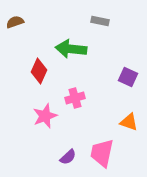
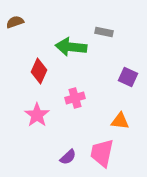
gray rectangle: moved 4 px right, 11 px down
green arrow: moved 2 px up
pink star: moved 8 px left, 1 px up; rotated 15 degrees counterclockwise
orange triangle: moved 9 px left, 1 px up; rotated 12 degrees counterclockwise
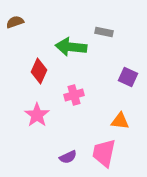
pink cross: moved 1 px left, 3 px up
pink trapezoid: moved 2 px right
purple semicircle: rotated 18 degrees clockwise
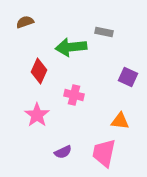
brown semicircle: moved 10 px right
green arrow: rotated 12 degrees counterclockwise
pink cross: rotated 30 degrees clockwise
purple semicircle: moved 5 px left, 5 px up
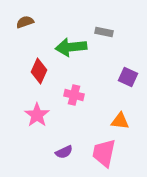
purple semicircle: moved 1 px right
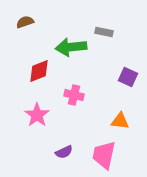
red diamond: rotated 45 degrees clockwise
pink trapezoid: moved 2 px down
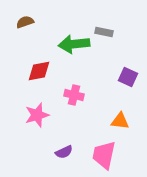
green arrow: moved 3 px right, 3 px up
red diamond: rotated 10 degrees clockwise
pink star: rotated 20 degrees clockwise
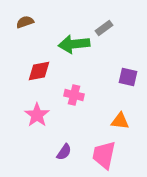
gray rectangle: moved 4 px up; rotated 48 degrees counterclockwise
purple square: rotated 12 degrees counterclockwise
pink star: rotated 20 degrees counterclockwise
purple semicircle: rotated 30 degrees counterclockwise
